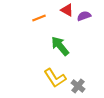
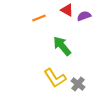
green arrow: moved 2 px right
gray cross: moved 2 px up
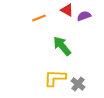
yellow L-shape: rotated 125 degrees clockwise
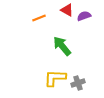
gray cross: moved 1 px up; rotated 32 degrees clockwise
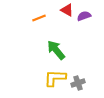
green arrow: moved 6 px left, 4 px down
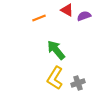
yellow L-shape: rotated 60 degrees counterclockwise
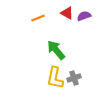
red triangle: moved 3 px down
orange line: moved 1 px left
yellow L-shape: rotated 20 degrees counterclockwise
gray cross: moved 4 px left, 5 px up
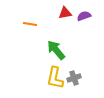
red triangle: moved 2 px left; rotated 40 degrees counterclockwise
orange line: moved 8 px left, 6 px down; rotated 32 degrees clockwise
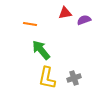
purple semicircle: moved 4 px down
green arrow: moved 15 px left
yellow L-shape: moved 8 px left
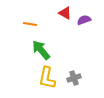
red triangle: rotated 40 degrees clockwise
